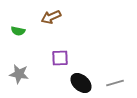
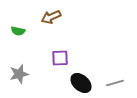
gray star: rotated 24 degrees counterclockwise
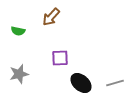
brown arrow: rotated 24 degrees counterclockwise
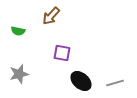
brown arrow: moved 1 px up
purple square: moved 2 px right, 5 px up; rotated 12 degrees clockwise
black ellipse: moved 2 px up
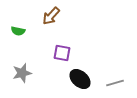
gray star: moved 3 px right, 1 px up
black ellipse: moved 1 px left, 2 px up
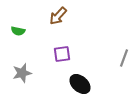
brown arrow: moved 7 px right
purple square: moved 1 px down; rotated 18 degrees counterclockwise
black ellipse: moved 5 px down
gray line: moved 9 px right, 25 px up; rotated 54 degrees counterclockwise
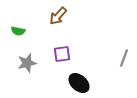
gray star: moved 5 px right, 10 px up
black ellipse: moved 1 px left, 1 px up
